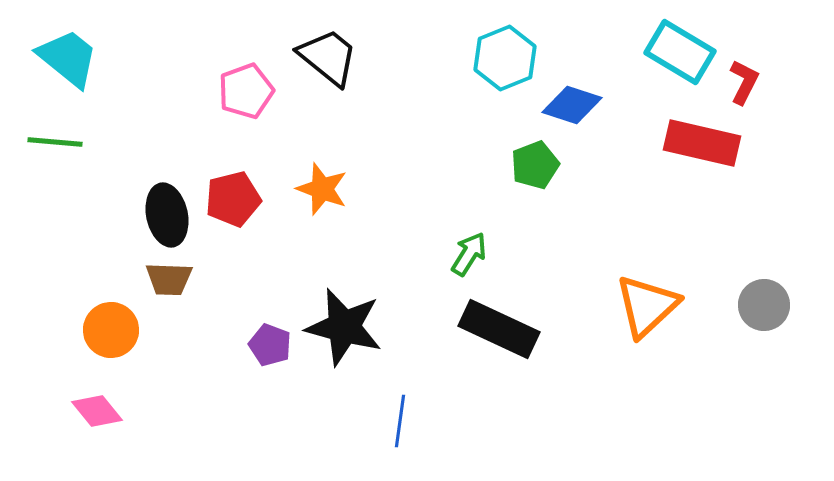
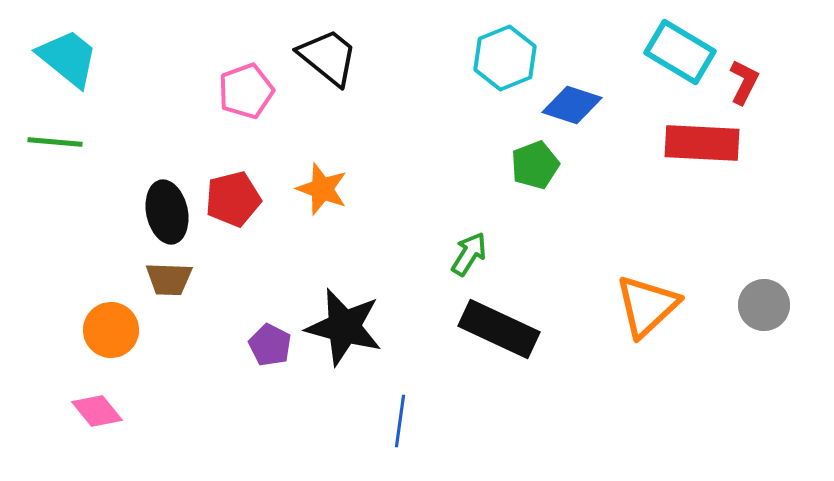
red rectangle: rotated 10 degrees counterclockwise
black ellipse: moved 3 px up
purple pentagon: rotated 6 degrees clockwise
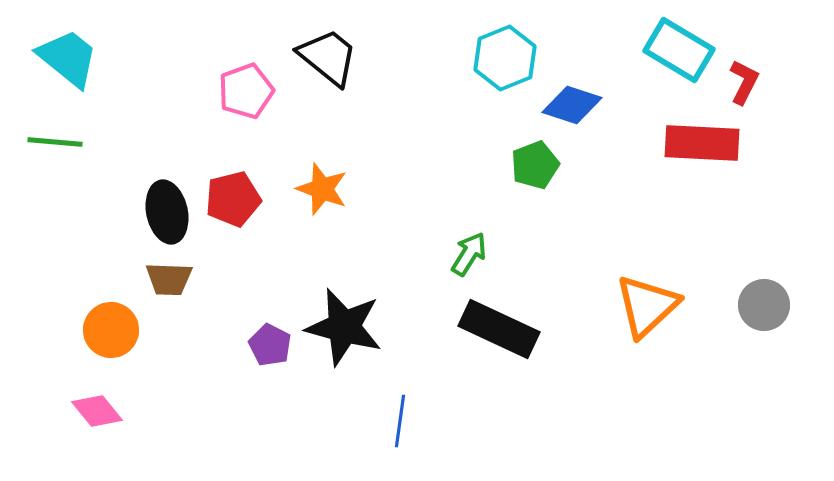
cyan rectangle: moved 1 px left, 2 px up
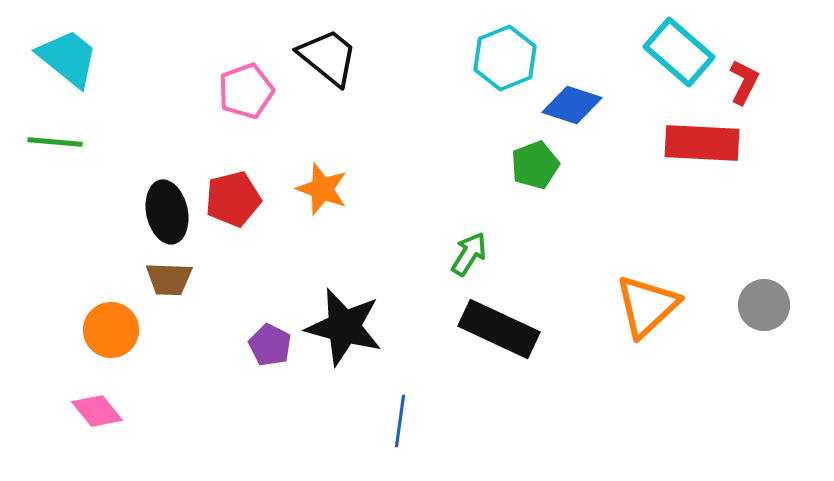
cyan rectangle: moved 2 px down; rotated 10 degrees clockwise
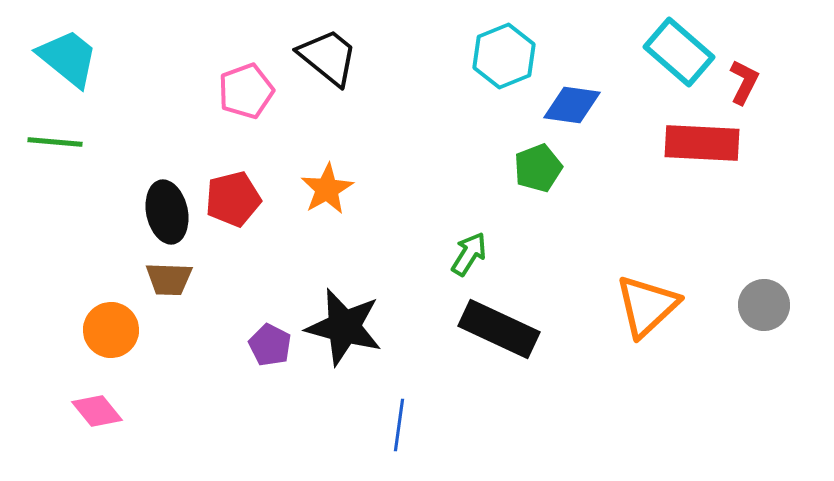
cyan hexagon: moved 1 px left, 2 px up
blue diamond: rotated 10 degrees counterclockwise
green pentagon: moved 3 px right, 3 px down
orange star: moved 5 px right; rotated 22 degrees clockwise
blue line: moved 1 px left, 4 px down
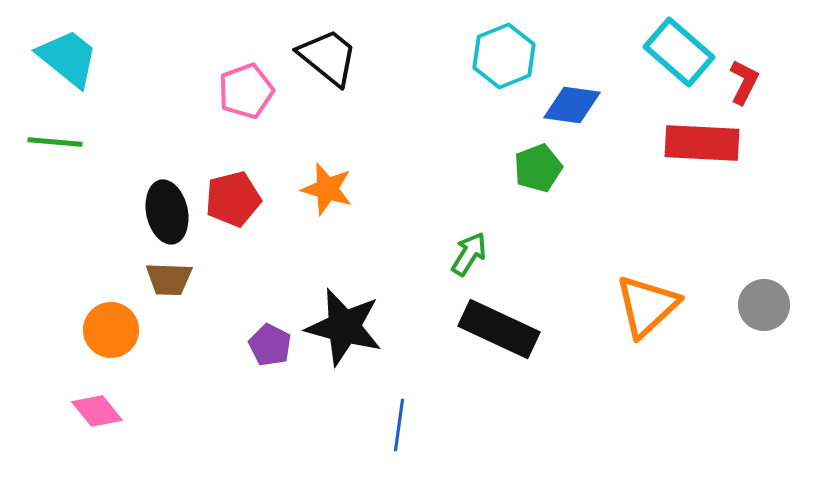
orange star: rotated 26 degrees counterclockwise
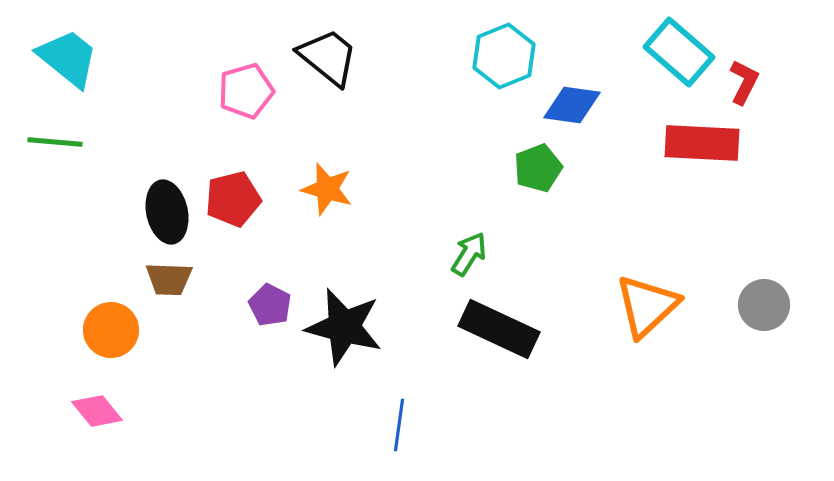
pink pentagon: rotated 4 degrees clockwise
purple pentagon: moved 40 px up
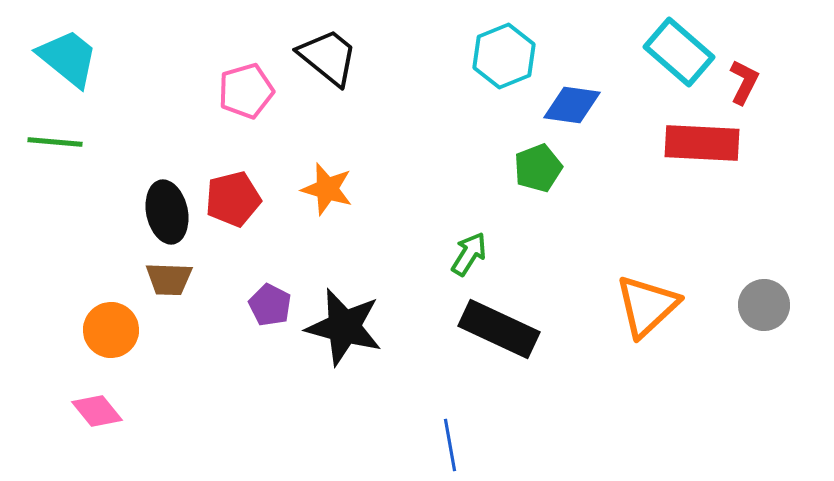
blue line: moved 51 px right, 20 px down; rotated 18 degrees counterclockwise
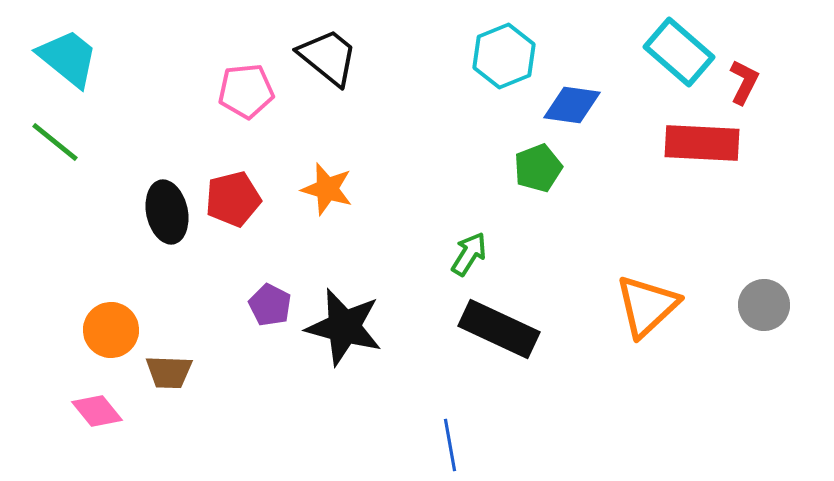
pink pentagon: rotated 10 degrees clockwise
green line: rotated 34 degrees clockwise
brown trapezoid: moved 93 px down
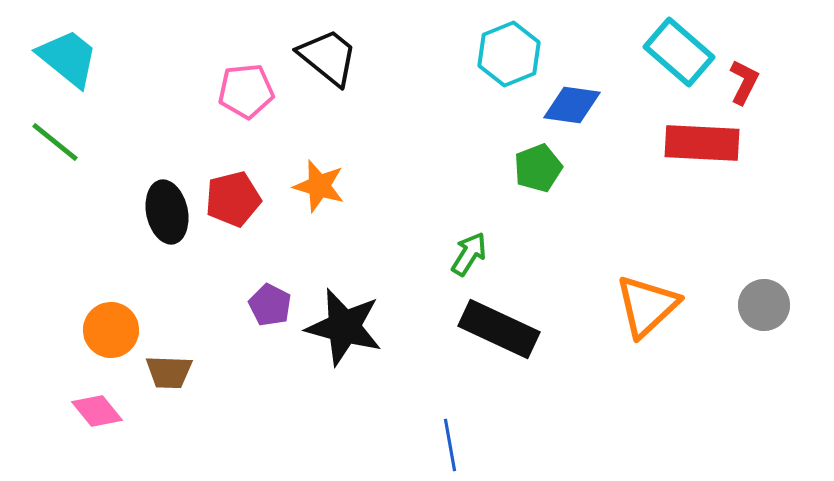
cyan hexagon: moved 5 px right, 2 px up
orange star: moved 8 px left, 3 px up
